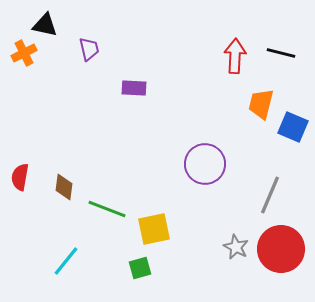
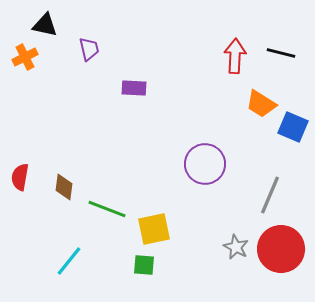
orange cross: moved 1 px right, 4 px down
orange trapezoid: rotated 72 degrees counterclockwise
cyan line: moved 3 px right
green square: moved 4 px right, 3 px up; rotated 20 degrees clockwise
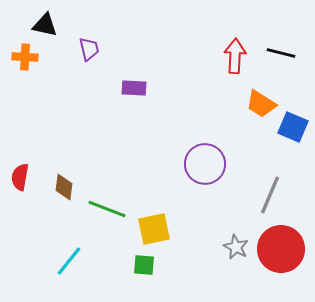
orange cross: rotated 30 degrees clockwise
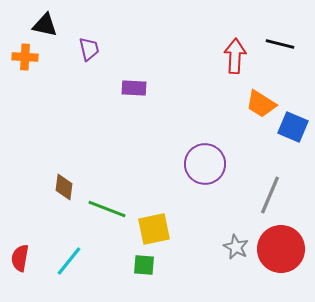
black line: moved 1 px left, 9 px up
red semicircle: moved 81 px down
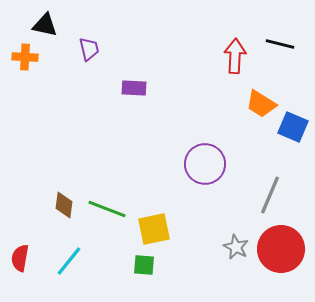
brown diamond: moved 18 px down
